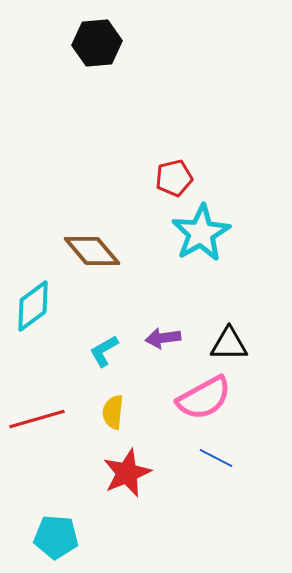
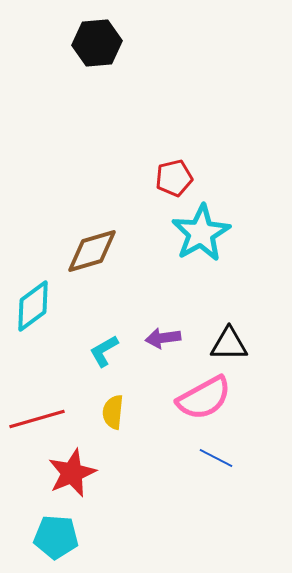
brown diamond: rotated 66 degrees counterclockwise
red star: moved 55 px left
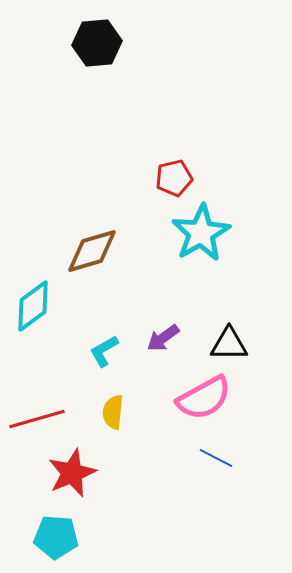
purple arrow: rotated 28 degrees counterclockwise
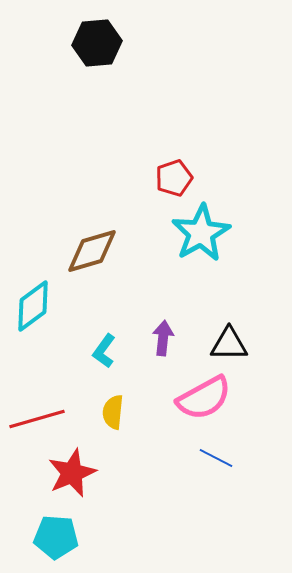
red pentagon: rotated 6 degrees counterclockwise
purple arrow: rotated 132 degrees clockwise
cyan L-shape: rotated 24 degrees counterclockwise
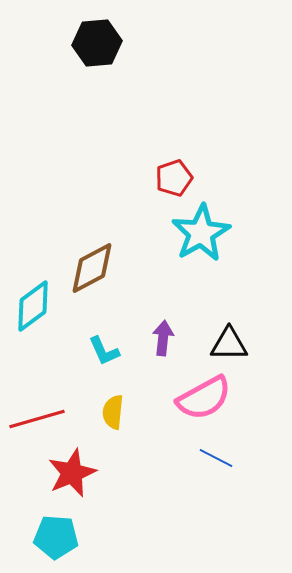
brown diamond: moved 17 px down; rotated 12 degrees counterclockwise
cyan L-shape: rotated 60 degrees counterclockwise
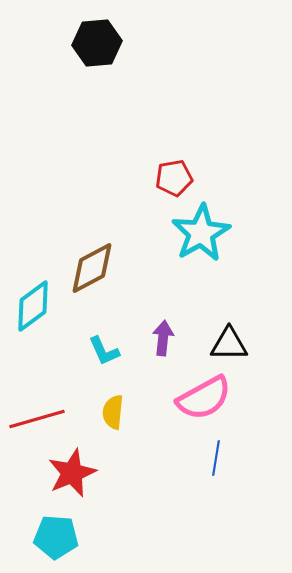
red pentagon: rotated 9 degrees clockwise
blue line: rotated 72 degrees clockwise
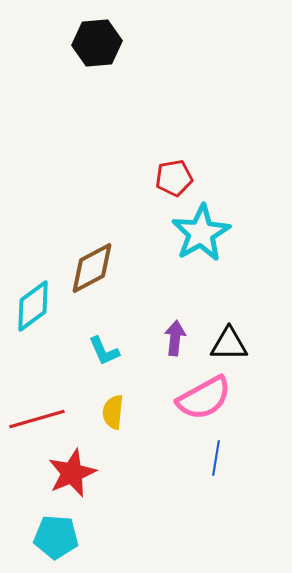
purple arrow: moved 12 px right
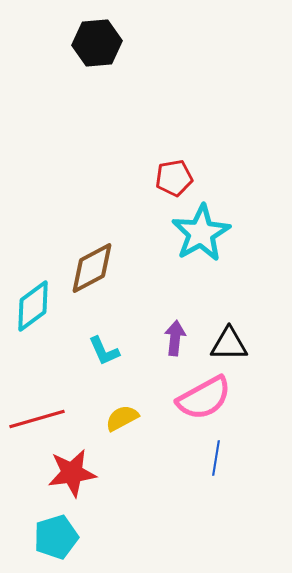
yellow semicircle: moved 9 px right, 6 px down; rotated 56 degrees clockwise
red star: rotated 15 degrees clockwise
cyan pentagon: rotated 21 degrees counterclockwise
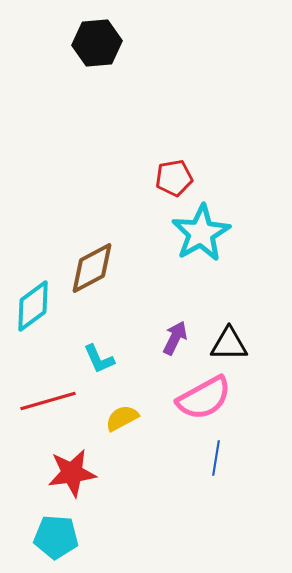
purple arrow: rotated 20 degrees clockwise
cyan L-shape: moved 5 px left, 8 px down
red line: moved 11 px right, 18 px up
cyan pentagon: rotated 21 degrees clockwise
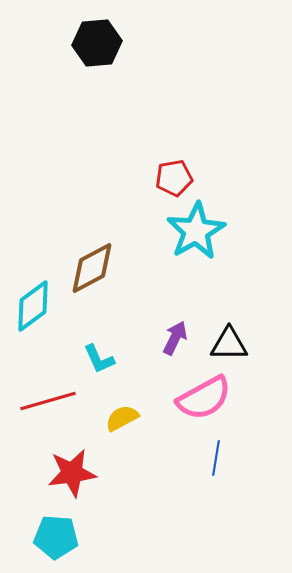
cyan star: moved 5 px left, 2 px up
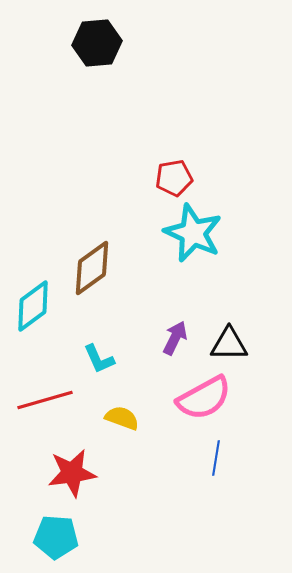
cyan star: moved 3 px left, 2 px down; rotated 18 degrees counterclockwise
brown diamond: rotated 8 degrees counterclockwise
red line: moved 3 px left, 1 px up
yellow semicircle: rotated 48 degrees clockwise
